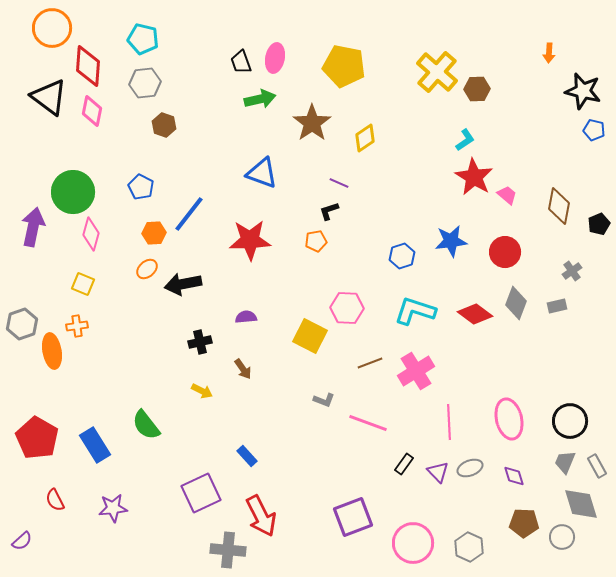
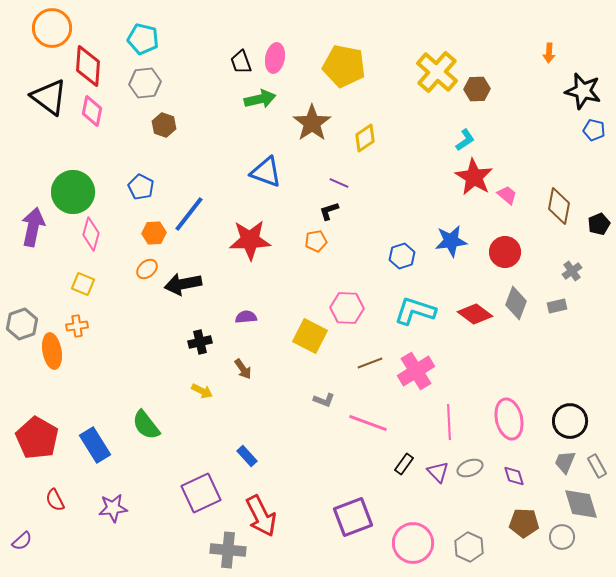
blue triangle at (262, 173): moved 4 px right, 1 px up
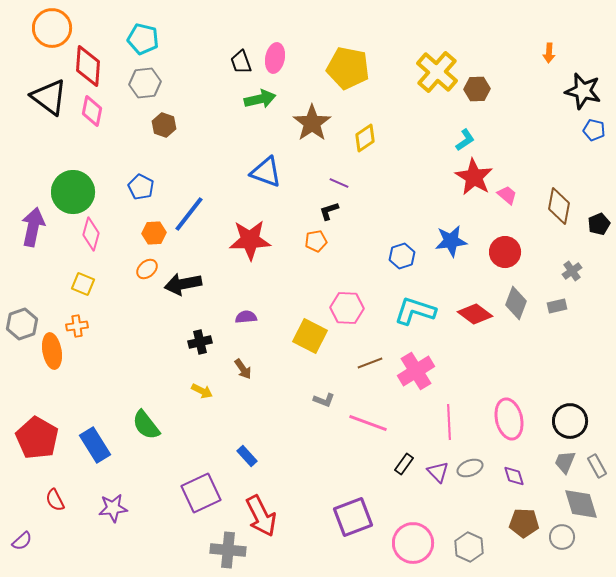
yellow pentagon at (344, 66): moved 4 px right, 2 px down
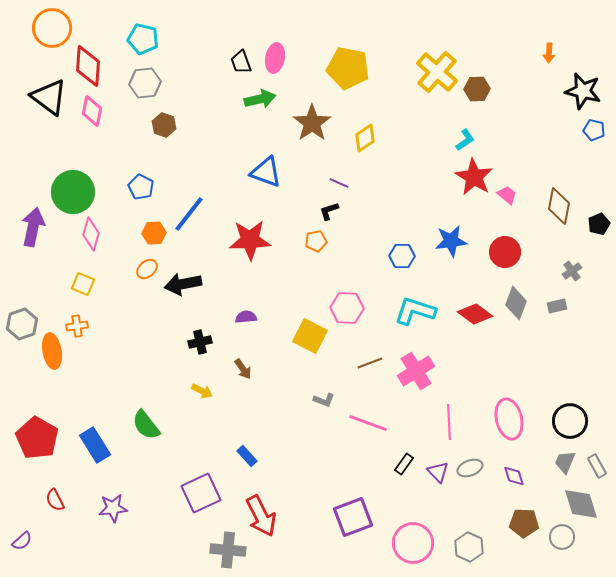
blue hexagon at (402, 256): rotated 20 degrees clockwise
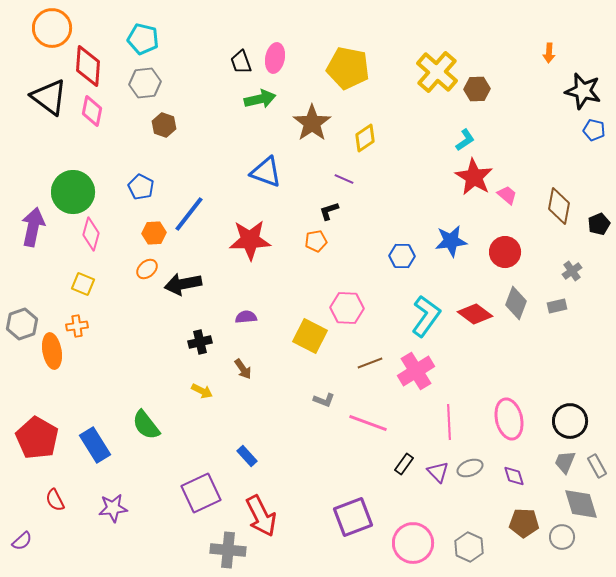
purple line at (339, 183): moved 5 px right, 4 px up
cyan L-shape at (415, 311): moved 11 px right, 5 px down; rotated 108 degrees clockwise
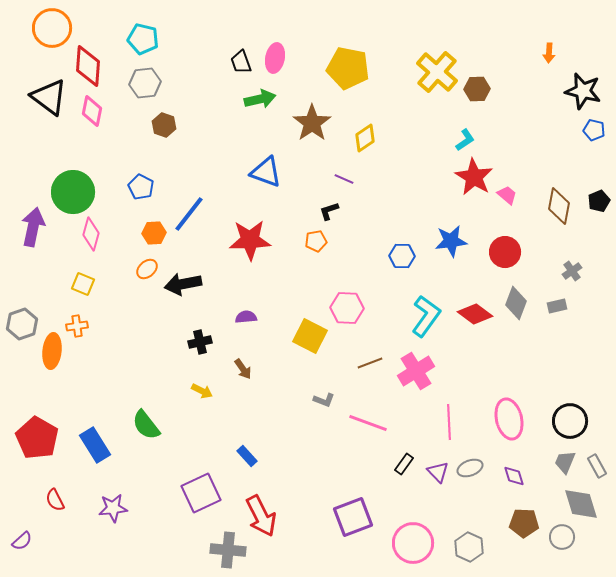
black pentagon at (599, 224): moved 23 px up
orange ellipse at (52, 351): rotated 16 degrees clockwise
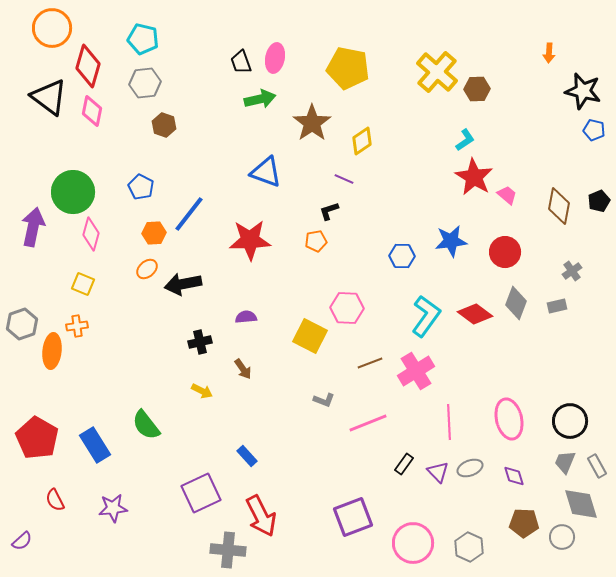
red diamond at (88, 66): rotated 12 degrees clockwise
yellow diamond at (365, 138): moved 3 px left, 3 px down
pink line at (368, 423): rotated 42 degrees counterclockwise
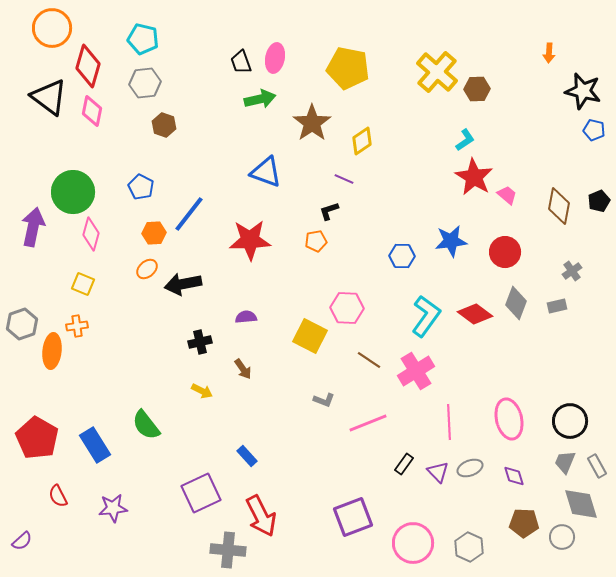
brown line at (370, 363): moved 1 px left, 3 px up; rotated 55 degrees clockwise
red semicircle at (55, 500): moved 3 px right, 4 px up
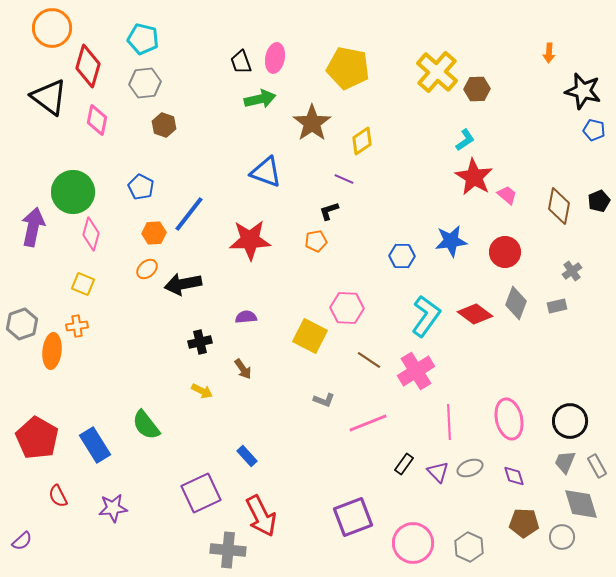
pink diamond at (92, 111): moved 5 px right, 9 px down
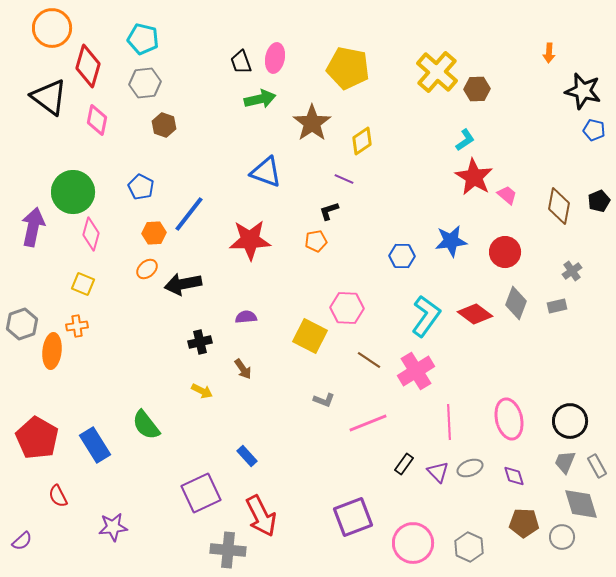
purple star at (113, 508): moved 19 px down
